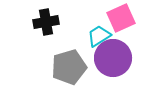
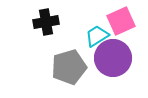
pink square: moved 3 px down
cyan trapezoid: moved 2 px left
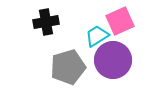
pink square: moved 1 px left
purple circle: moved 2 px down
gray pentagon: moved 1 px left
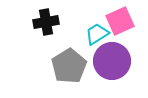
cyan trapezoid: moved 2 px up
purple circle: moved 1 px left, 1 px down
gray pentagon: moved 1 px right, 1 px up; rotated 16 degrees counterclockwise
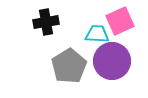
cyan trapezoid: rotated 35 degrees clockwise
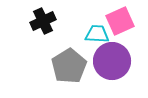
black cross: moved 3 px left, 1 px up; rotated 15 degrees counterclockwise
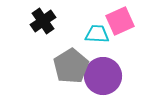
black cross: rotated 10 degrees counterclockwise
purple circle: moved 9 px left, 15 px down
gray pentagon: moved 2 px right
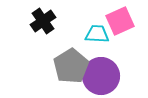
purple circle: moved 2 px left
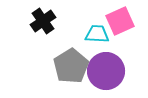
purple circle: moved 5 px right, 5 px up
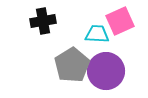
black cross: rotated 25 degrees clockwise
gray pentagon: moved 1 px right, 1 px up
